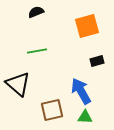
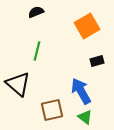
orange square: rotated 15 degrees counterclockwise
green line: rotated 66 degrees counterclockwise
green triangle: rotated 35 degrees clockwise
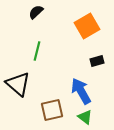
black semicircle: rotated 21 degrees counterclockwise
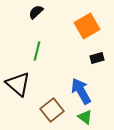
black rectangle: moved 3 px up
brown square: rotated 25 degrees counterclockwise
